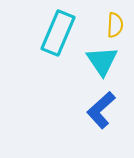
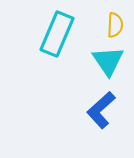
cyan rectangle: moved 1 px left, 1 px down
cyan triangle: moved 6 px right
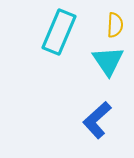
cyan rectangle: moved 2 px right, 2 px up
blue L-shape: moved 4 px left, 10 px down
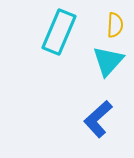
cyan triangle: rotated 16 degrees clockwise
blue L-shape: moved 1 px right, 1 px up
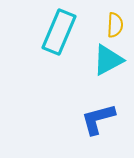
cyan triangle: moved 1 px up; rotated 20 degrees clockwise
blue L-shape: rotated 27 degrees clockwise
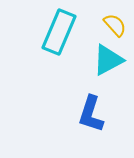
yellow semicircle: rotated 45 degrees counterclockwise
blue L-shape: moved 7 px left, 5 px up; rotated 57 degrees counterclockwise
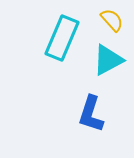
yellow semicircle: moved 3 px left, 5 px up
cyan rectangle: moved 3 px right, 6 px down
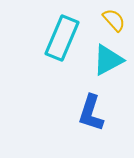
yellow semicircle: moved 2 px right
blue L-shape: moved 1 px up
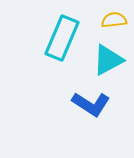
yellow semicircle: rotated 55 degrees counterclockwise
blue L-shape: moved 9 px up; rotated 75 degrees counterclockwise
